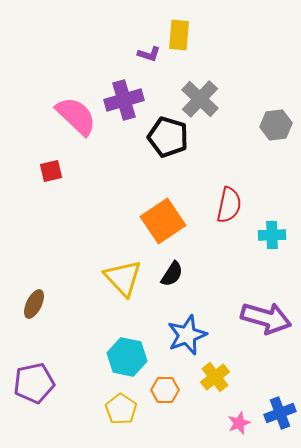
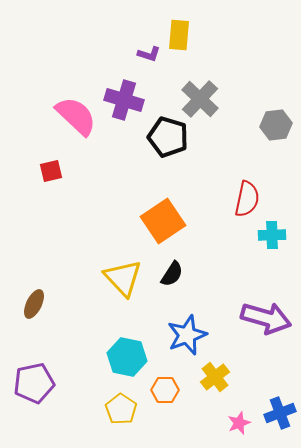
purple cross: rotated 33 degrees clockwise
red semicircle: moved 18 px right, 6 px up
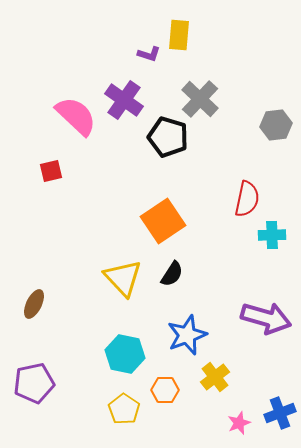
purple cross: rotated 18 degrees clockwise
cyan hexagon: moved 2 px left, 3 px up
yellow pentagon: moved 3 px right
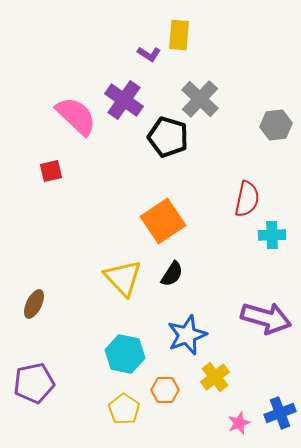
purple L-shape: rotated 15 degrees clockwise
